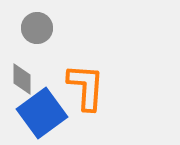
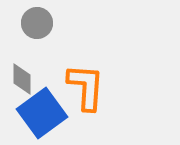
gray circle: moved 5 px up
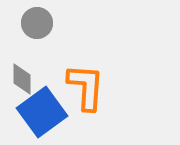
blue square: moved 1 px up
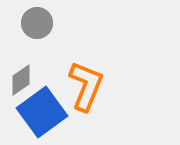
gray diamond: moved 1 px left, 1 px down; rotated 56 degrees clockwise
orange L-shape: moved 1 px up; rotated 18 degrees clockwise
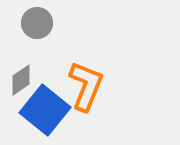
blue square: moved 3 px right, 2 px up; rotated 15 degrees counterclockwise
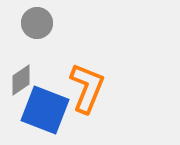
orange L-shape: moved 1 px right, 2 px down
blue square: rotated 18 degrees counterclockwise
